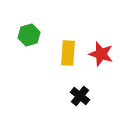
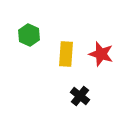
green hexagon: rotated 20 degrees counterclockwise
yellow rectangle: moved 2 px left, 1 px down
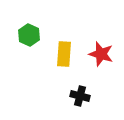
yellow rectangle: moved 2 px left
black cross: rotated 24 degrees counterclockwise
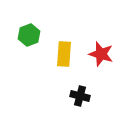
green hexagon: rotated 15 degrees clockwise
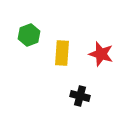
yellow rectangle: moved 2 px left, 1 px up
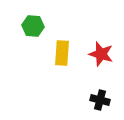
green hexagon: moved 4 px right, 9 px up; rotated 25 degrees clockwise
black cross: moved 20 px right, 4 px down
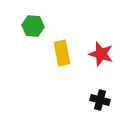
yellow rectangle: rotated 15 degrees counterclockwise
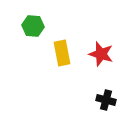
black cross: moved 6 px right
